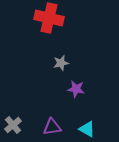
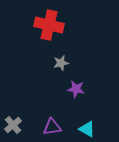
red cross: moved 7 px down
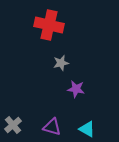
purple triangle: rotated 24 degrees clockwise
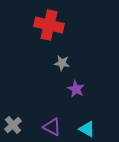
gray star: moved 1 px right; rotated 21 degrees clockwise
purple star: rotated 18 degrees clockwise
purple triangle: rotated 12 degrees clockwise
